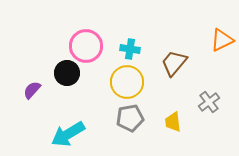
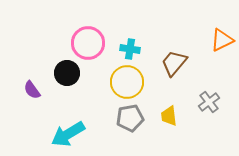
pink circle: moved 2 px right, 3 px up
purple semicircle: rotated 78 degrees counterclockwise
yellow trapezoid: moved 4 px left, 6 px up
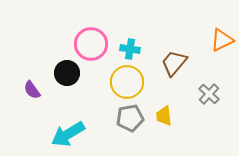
pink circle: moved 3 px right, 1 px down
gray cross: moved 8 px up; rotated 10 degrees counterclockwise
yellow trapezoid: moved 5 px left
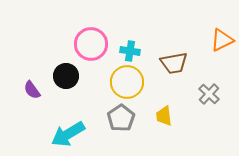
cyan cross: moved 2 px down
brown trapezoid: rotated 140 degrees counterclockwise
black circle: moved 1 px left, 3 px down
gray pentagon: moved 9 px left; rotated 24 degrees counterclockwise
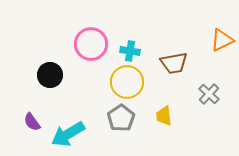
black circle: moved 16 px left, 1 px up
purple semicircle: moved 32 px down
